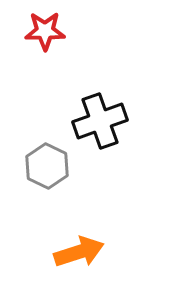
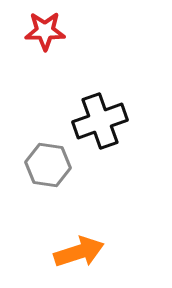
gray hexagon: moved 1 px right, 1 px up; rotated 18 degrees counterclockwise
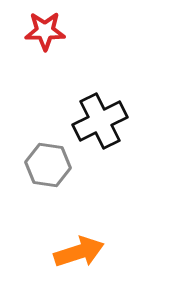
black cross: rotated 6 degrees counterclockwise
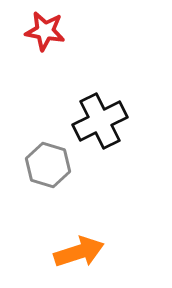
red star: rotated 9 degrees clockwise
gray hexagon: rotated 9 degrees clockwise
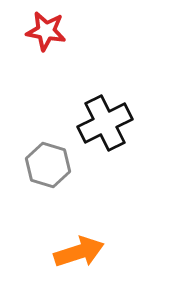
red star: moved 1 px right
black cross: moved 5 px right, 2 px down
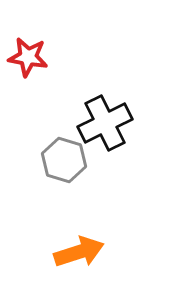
red star: moved 18 px left, 26 px down
gray hexagon: moved 16 px right, 5 px up
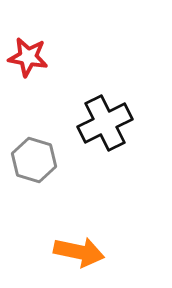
gray hexagon: moved 30 px left
orange arrow: rotated 30 degrees clockwise
